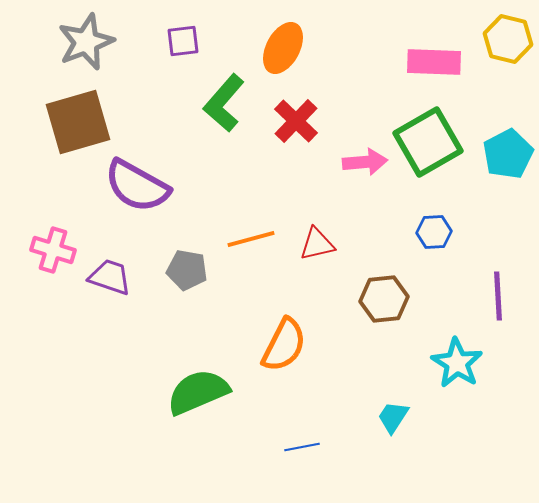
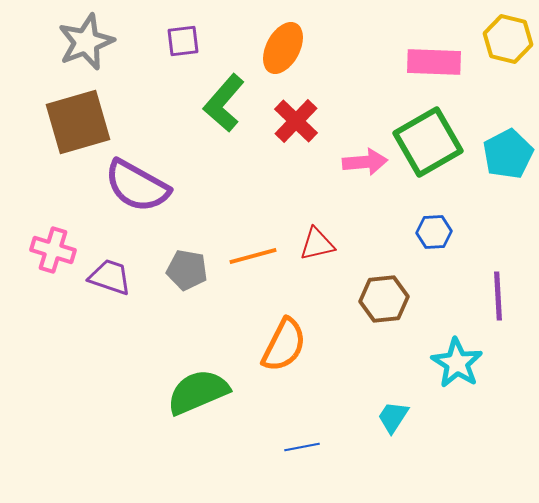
orange line: moved 2 px right, 17 px down
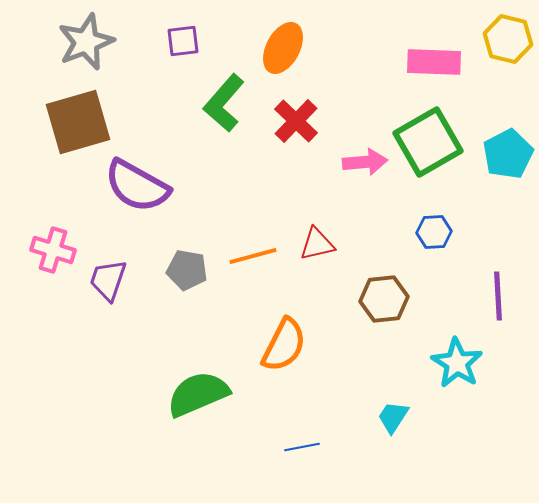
purple trapezoid: moved 2 px left, 3 px down; rotated 90 degrees counterclockwise
green semicircle: moved 2 px down
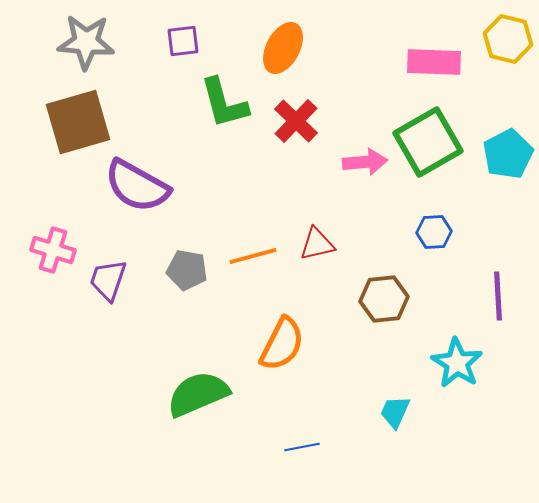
gray star: rotated 26 degrees clockwise
green L-shape: rotated 56 degrees counterclockwise
orange semicircle: moved 2 px left, 1 px up
cyan trapezoid: moved 2 px right, 5 px up; rotated 9 degrees counterclockwise
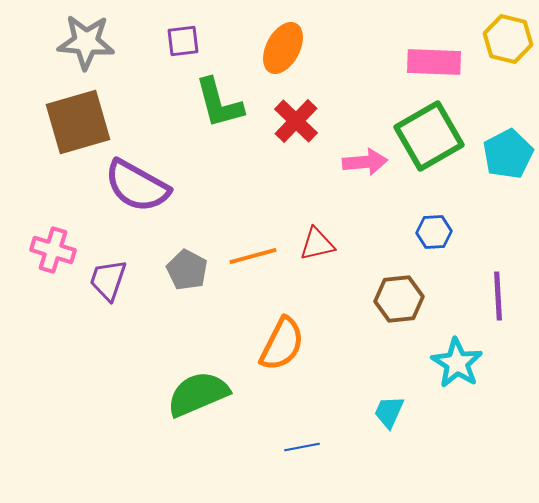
green L-shape: moved 5 px left
green square: moved 1 px right, 6 px up
gray pentagon: rotated 18 degrees clockwise
brown hexagon: moved 15 px right
cyan trapezoid: moved 6 px left
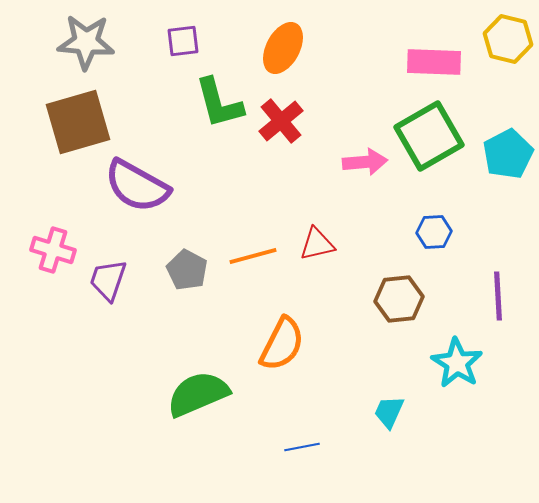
red cross: moved 15 px left; rotated 6 degrees clockwise
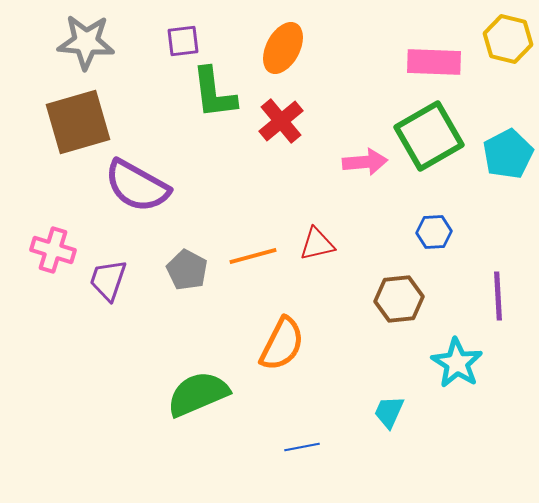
green L-shape: moved 5 px left, 10 px up; rotated 8 degrees clockwise
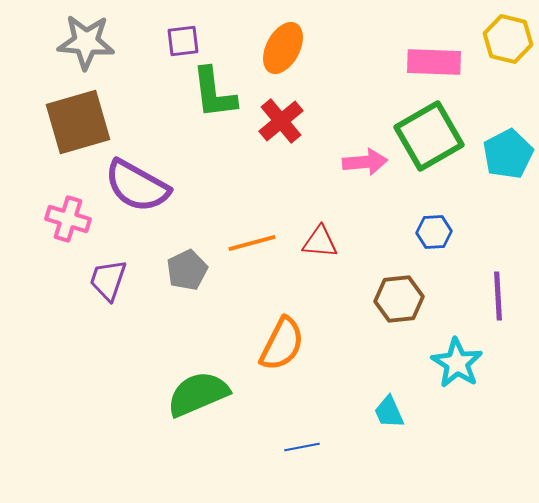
red triangle: moved 3 px right, 2 px up; rotated 18 degrees clockwise
pink cross: moved 15 px right, 31 px up
orange line: moved 1 px left, 13 px up
gray pentagon: rotated 18 degrees clockwise
cyan trapezoid: rotated 48 degrees counterclockwise
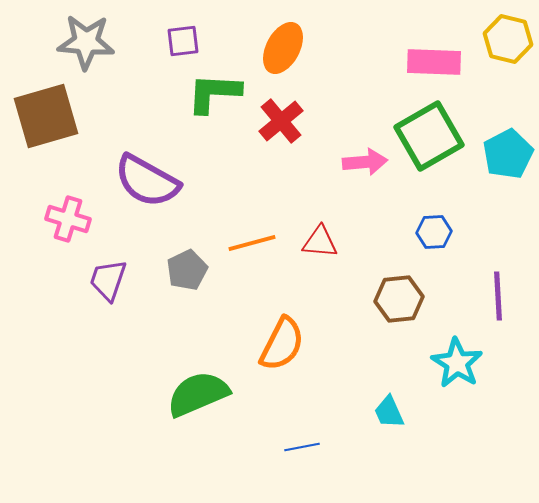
green L-shape: rotated 100 degrees clockwise
brown square: moved 32 px left, 6 px up
purple semicircle: moved 10 px right, 5 px up
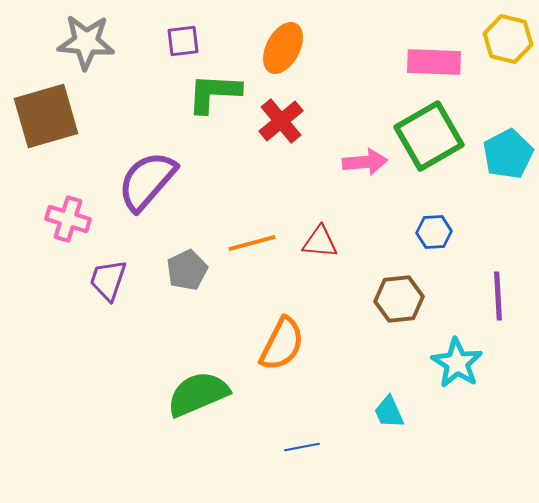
purple semicircle: rotated 102 degrees clockwise
